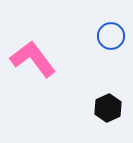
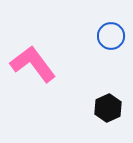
pink L-shape: moved 5 px down
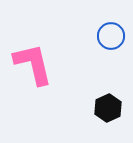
pink L-shape: rotated 24 degrees clockwise
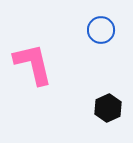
blue circle: moved 10 px left, 6 px up
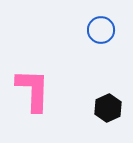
pink L-shape: moved 26 px down; rotated 15 degrees clockwise
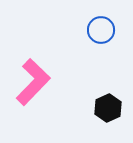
pink L-shape: moved 8 px up; rotated 42 degrees clockwise
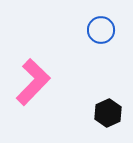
black hexagon: moved 5 px down
